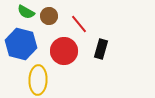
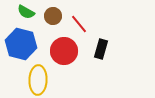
brown circle: moved 4 px right
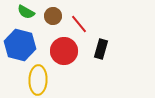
blue hexagon: moved 1 px left, 1 px down
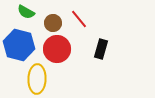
brown circle: moved 7 px down
red line: moved 5 px up
blue hexagon: moved 1 px left
red circle: moved 7 px left, 2 px up
yellow ellipse: moved 1 px left, 1 px up
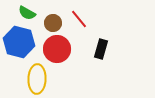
green semicircle: moved 1 px right, 1 px down
blue hexagon: moved 3 px up
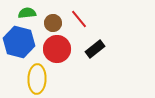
green semicircle: rotated 144 degrees clockwise
black rectangle: moved 6 px left; rotated 36 degrees clockwise
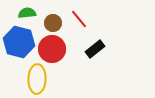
red circle: moved 5 px left
